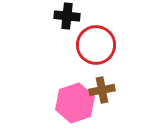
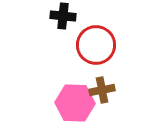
black cross: moved 4 px left
pink hexagon: rotated 21 degrees clockwise
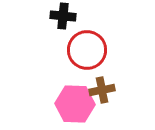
red circle: moved 9 px left, 5 px down
pink hexagon: moved 1 px down
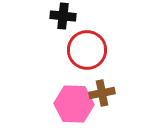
brown cross: moved 3 px down
pink hexagon: moved 1 px left
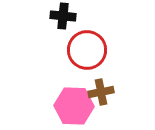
brown cross: moved 1 px left, 1 px up
pink hexagon: moved 2 px down
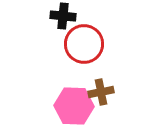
red circle: moved 3 px left, 6 px up
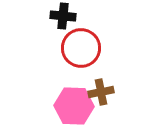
red circle: moved 3 px left, 4 px down
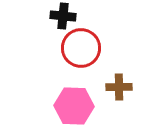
brown cross: moved 18 px right, 5 px up; rotated 10 degrees clockwise
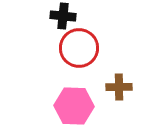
red circle: moved 2 px left
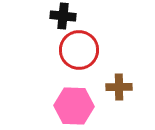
red circle: moved 2 px down
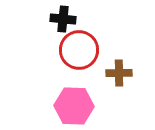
black cross: moved 3 px down
brown cross: moved 14 px up
